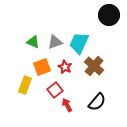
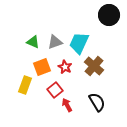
black semicircle: rotated 72 degrees counterclockwise
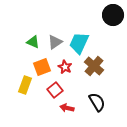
black circle: moved 4 px right
gray triangle: rotated 14 degrees counterclockwise
red arrow: moved 3 px down; rotated 48 degrees counterclockwise
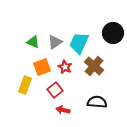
black circle: moved 18 px down
black semicircle: rotated 54 degrees counterclockwise
red arrow: moved 4 px left, 2 px down
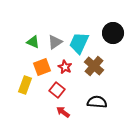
red square: moved 2 px right; rotated 14 degrees counterclockwise
red arrow: moved 2 px down; rotated 24 degrees clockwise
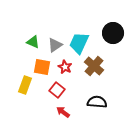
gray triangle: moved 3 px down
orange square: rotated 30 degrees clockwise
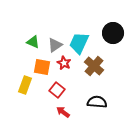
red star: moved 1 px left, 4 px up
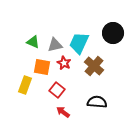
gray triangle: rotated 21 degrees clockwise
